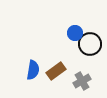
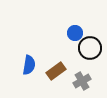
black circle: moved 4 px down
blue semicircle: moved 4 px left, 5 px up
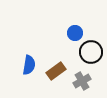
black circle: moved 1 px right, 4 px down
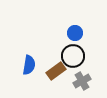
black circle: moved 18 px left, 4 px down
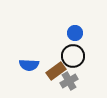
blue semicircle: rotated 84 degrees clockwise
gray cross: moved 13 px left
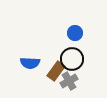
black circle: moved 1 px left, 3 px down
blue semicircle: moved 1 px right, 2 px up
brown rectangle: rotated 18 degrees counterclockwise
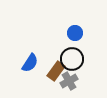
blue semicircle: rotated 60 degrees counterclockwise
